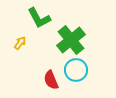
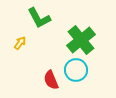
green cross: moved 10 px right
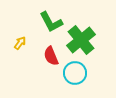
green L-shape: moved 12 px right, 4 px down
cyan circle: moved 1 px left, 3 px down
red semicircle: moved 24 px up
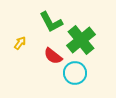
red semicircle: moved 2 px right; rotated 30 degrees counterclockwise
